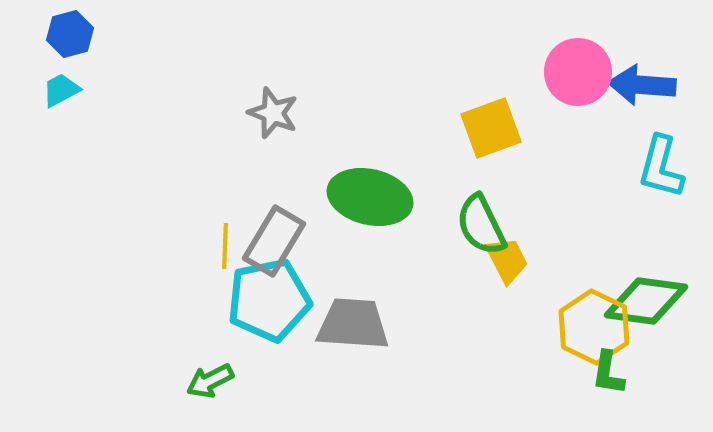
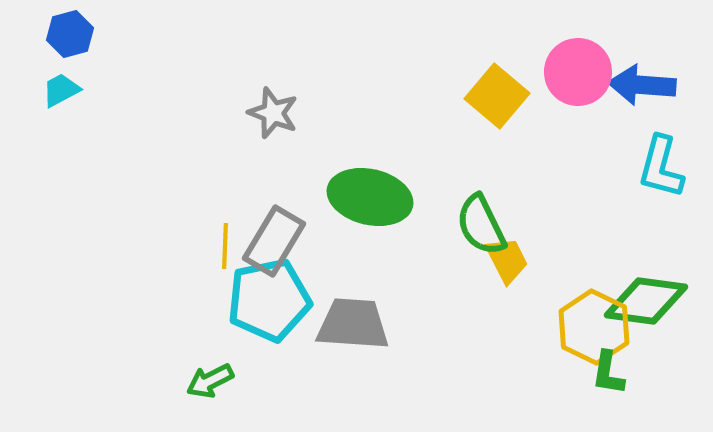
yellow square: moved 6 px right, 32 px up; rotated 30 degrees counterclockwise
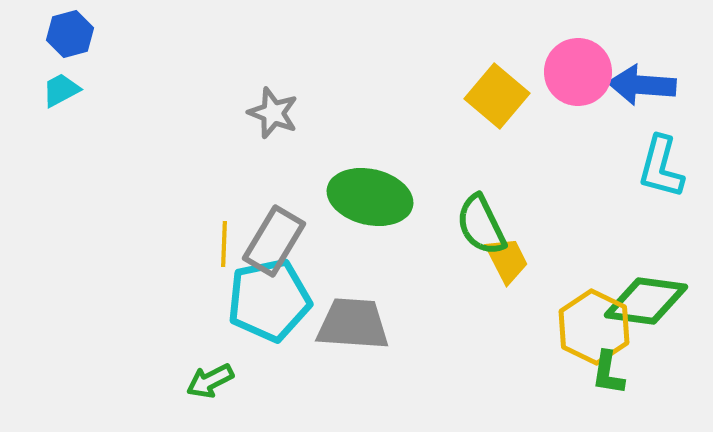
yellow line: moved 1 px left, 2 px up
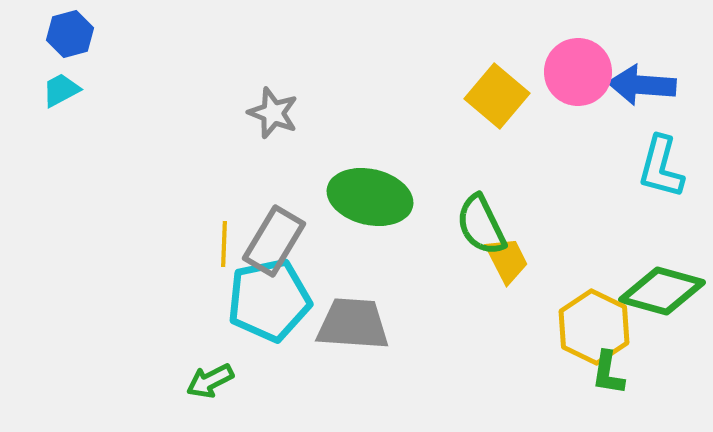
green diamond: moved 16 px right, 10 px up; rotated 8 degrees clockwise
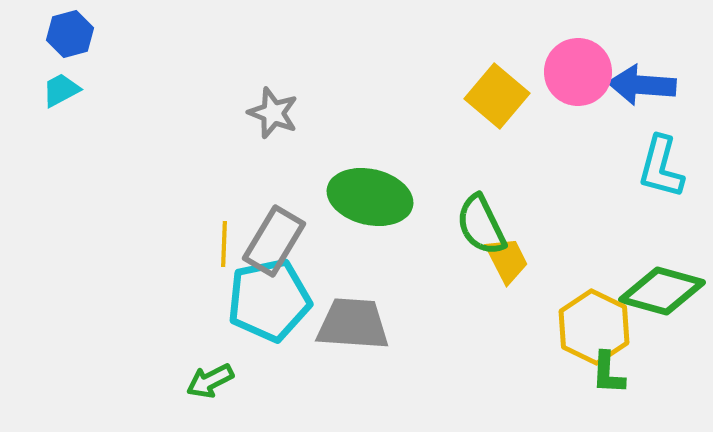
green L-shape: rotated 6 degrees counterclockwise
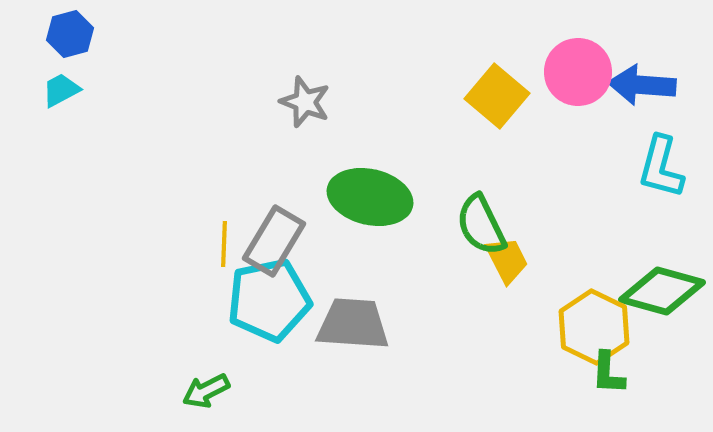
gray star: moved 32 px right, 11 px up
green arrow: moved 4 px left, 10 px down
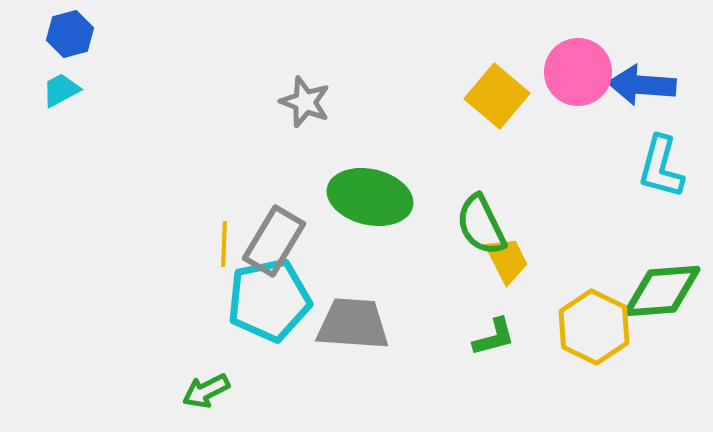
green diamond: rotated 20 degrees counterclockwise
green L-shape: moved 114 px left, 36 px up; rotated 108 degrees counterclockwise
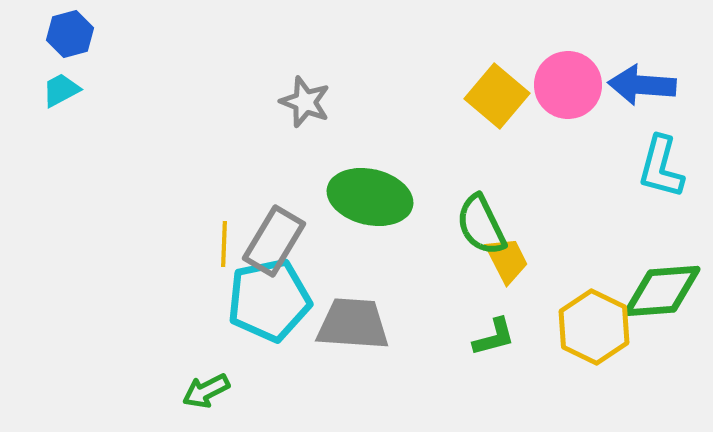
pink circle: moved 10 px left, 13 px down
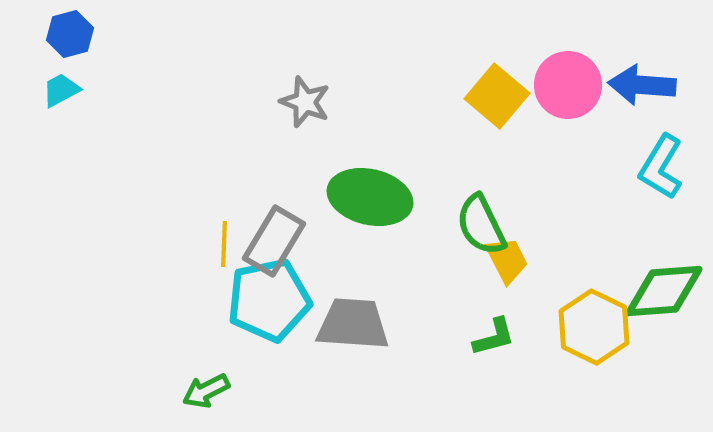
cyan L-shape: rotated 16 degrees clockwise
green diamond: moved 2 px right
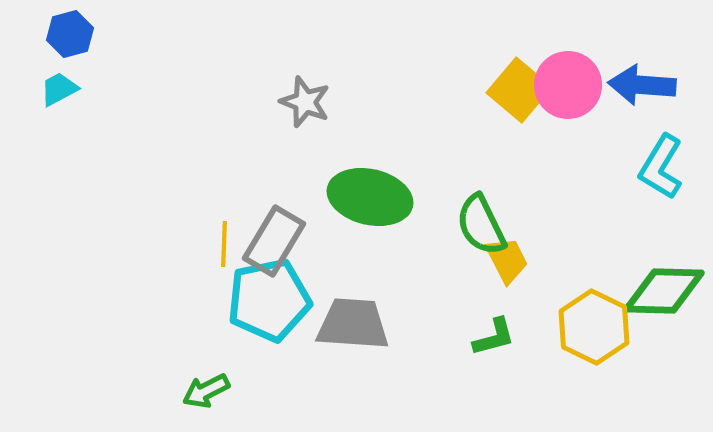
cyan trapezoid: moved 2 px left, 1 px up
yellow square: moved 22 px right, 6 px up
green diamond: rotated 6 degrees clockwise
